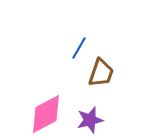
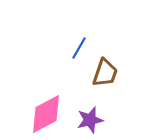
brown trapezoid: moved 4 px right
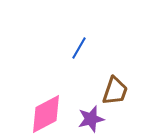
brown trapezoid: moved 10 px right, 18 px down
purple star: moved 1 px right, 1 px up
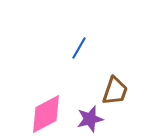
purple star: moved 1 px left
